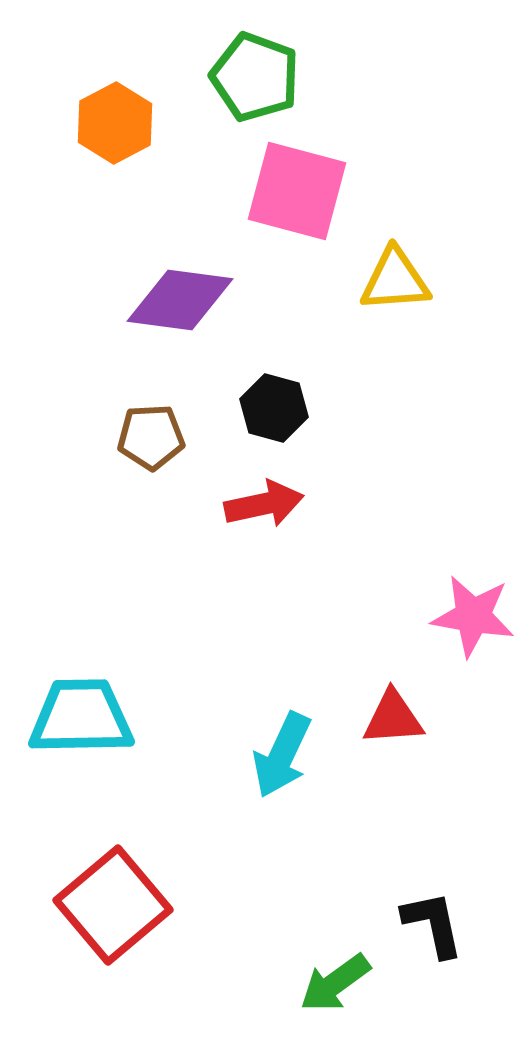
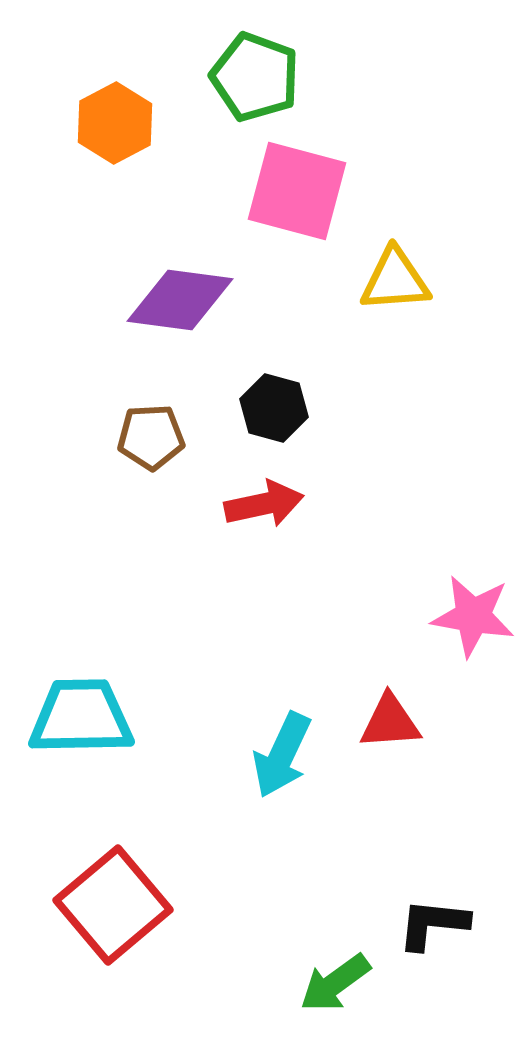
red triangle: moved 3 px left, 4 px down
black L-shape: rotated 72 degrees counterclockwise
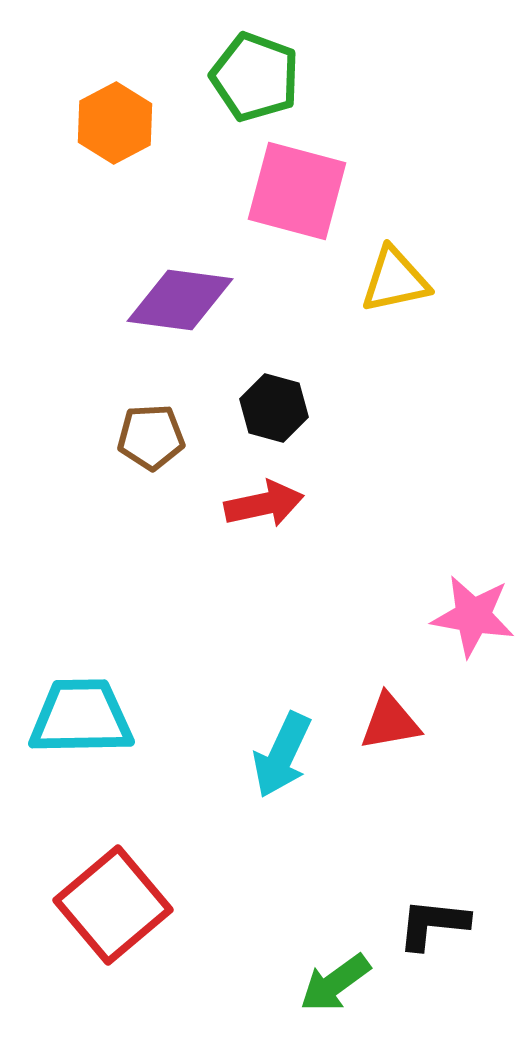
yellow triangle: rotated 8 degrees counterclockwise
red triangle: rotated 6 degrees counterclockwise
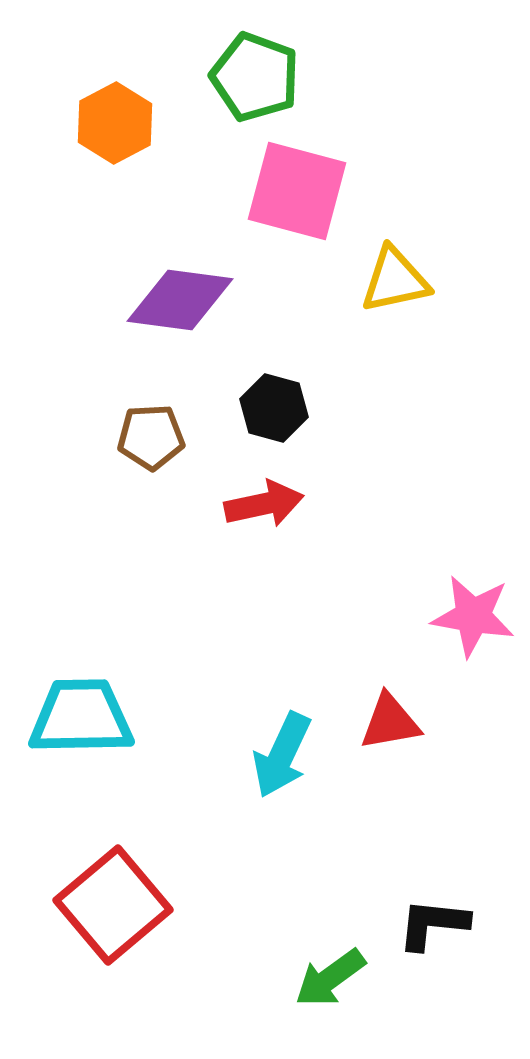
green arrow: moved 5 px left, 5 px up
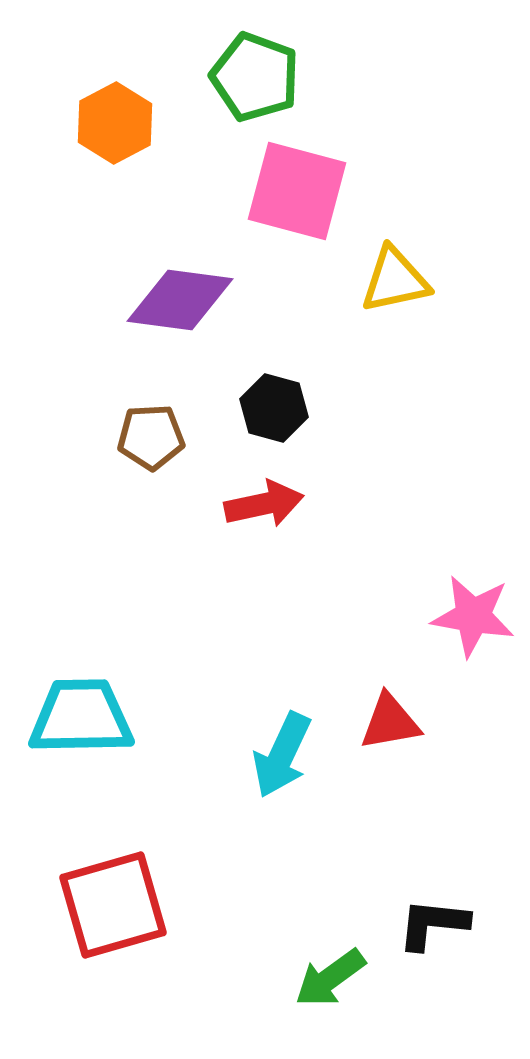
red square: rotated 24 degrees clockwise
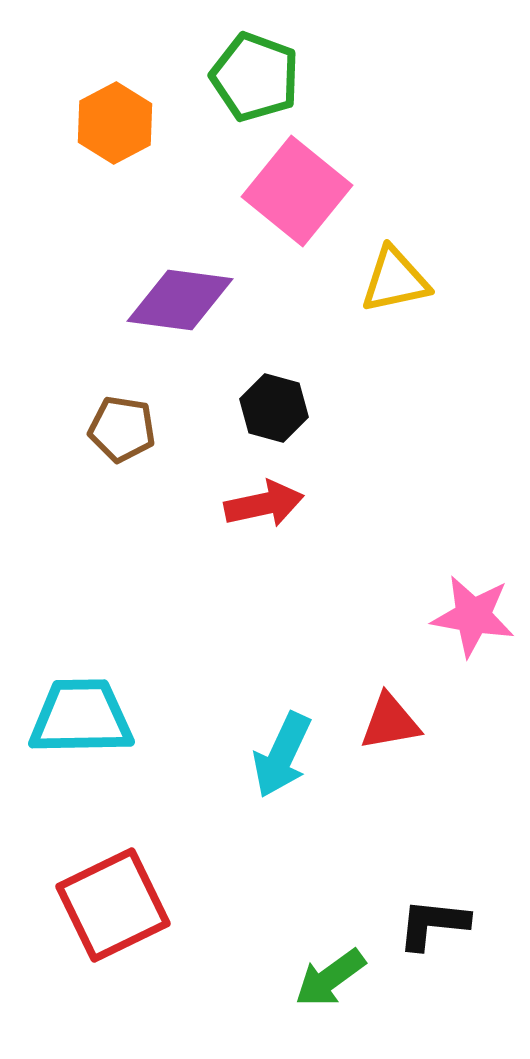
pink square: rotated 24 degrees clockwise
brown pentagon: moved 29 px left, 8 px up; rotated 12 degrees clockwise
red square: rotated 10 degrees counterclockwise
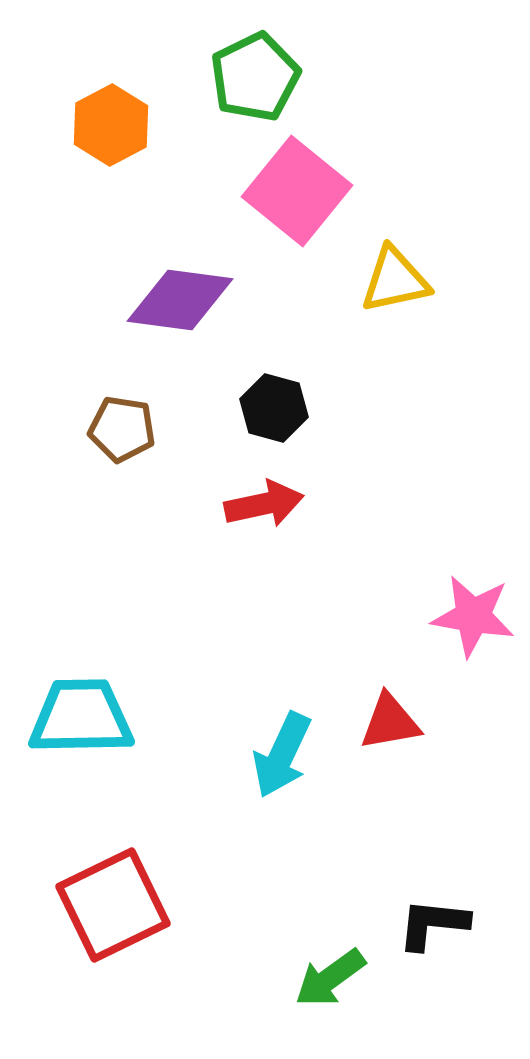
green pentagon: rotated 26 degrees clockwise
orange hexagon: moved 4 px left, 2 px down
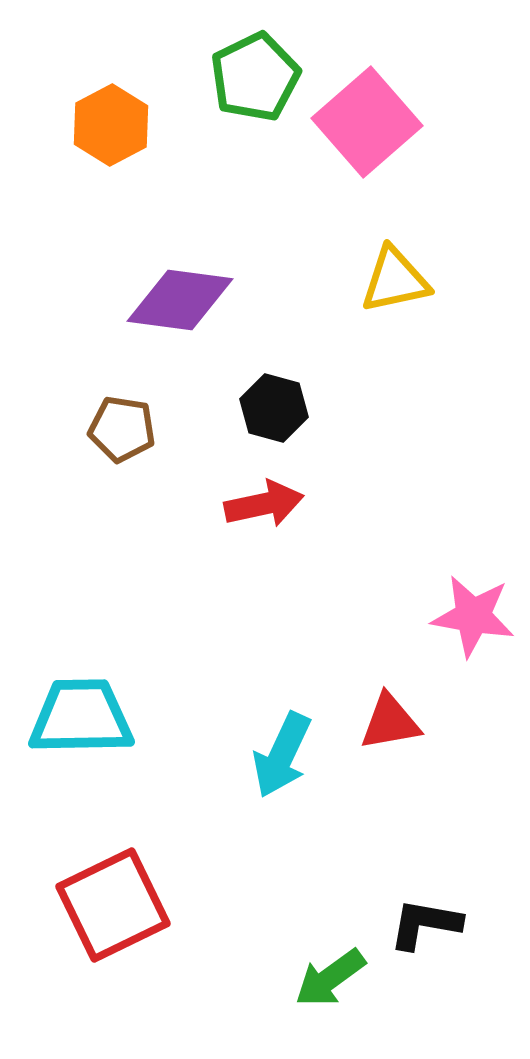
pink square: moved 70 px right, 69 px up; rotated 10 degrees clockwise
black L-shape: moved 8 px left; rotated 4 degrees clockwise
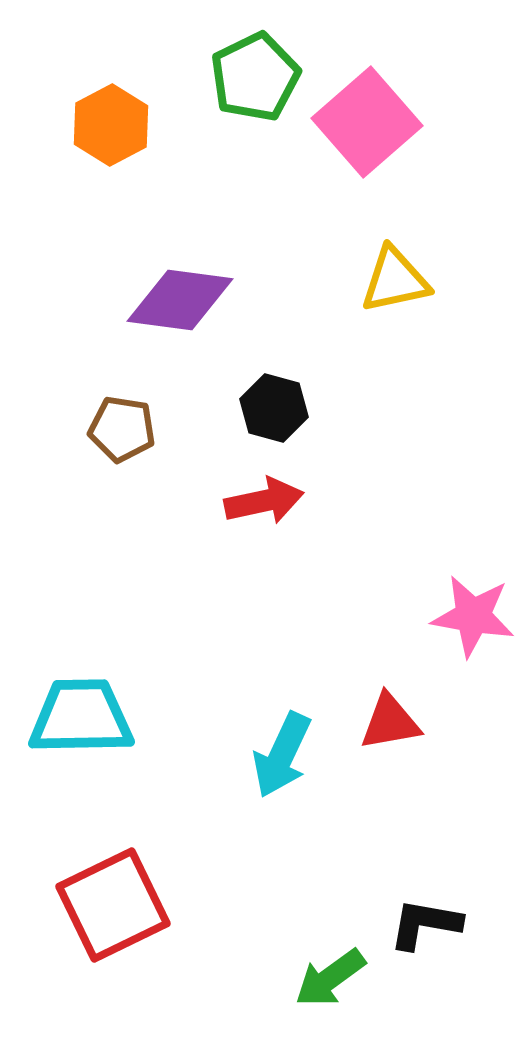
red arrow: moved 3 px up
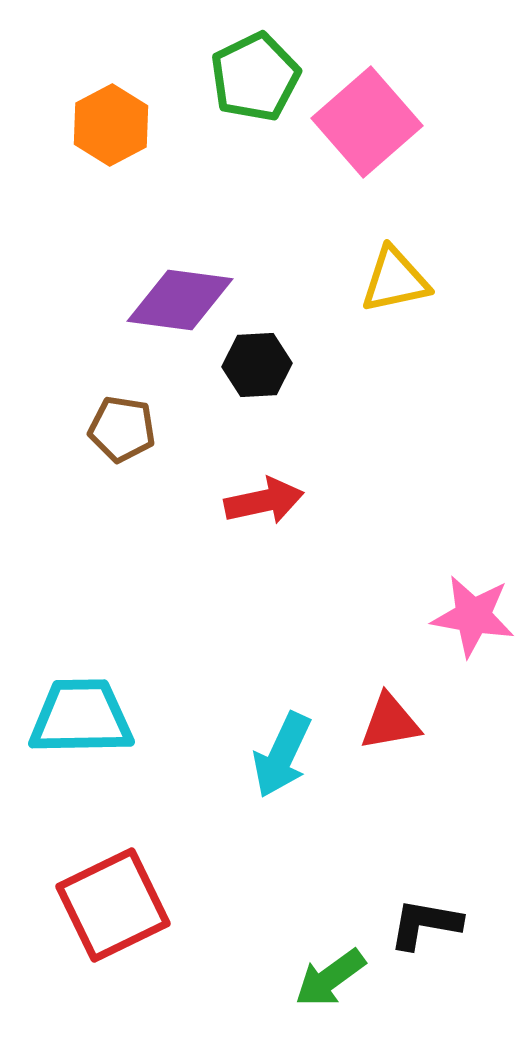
black hexagon: moved 17 px left, 43 px up; rotated 18 degrees counterclockwise
